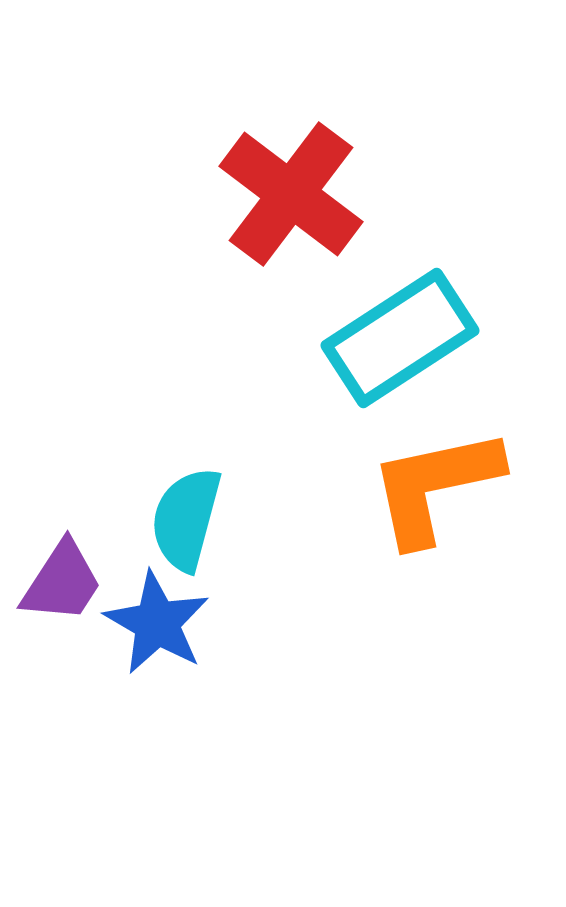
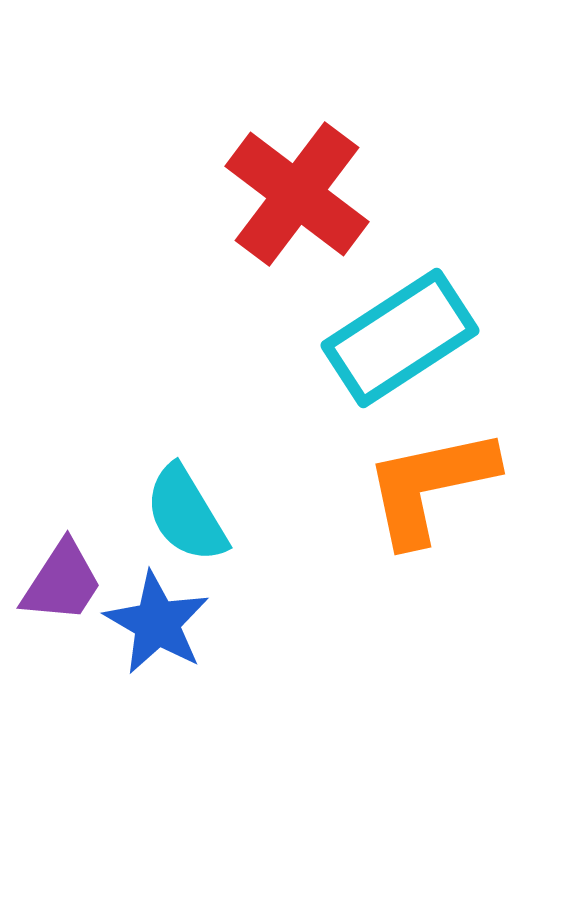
red cross: moved 6 px right
orange L-shape: moved 5 px left
cyan semicircle: moved 5 px up; rotated 46 degrees counterclockwise
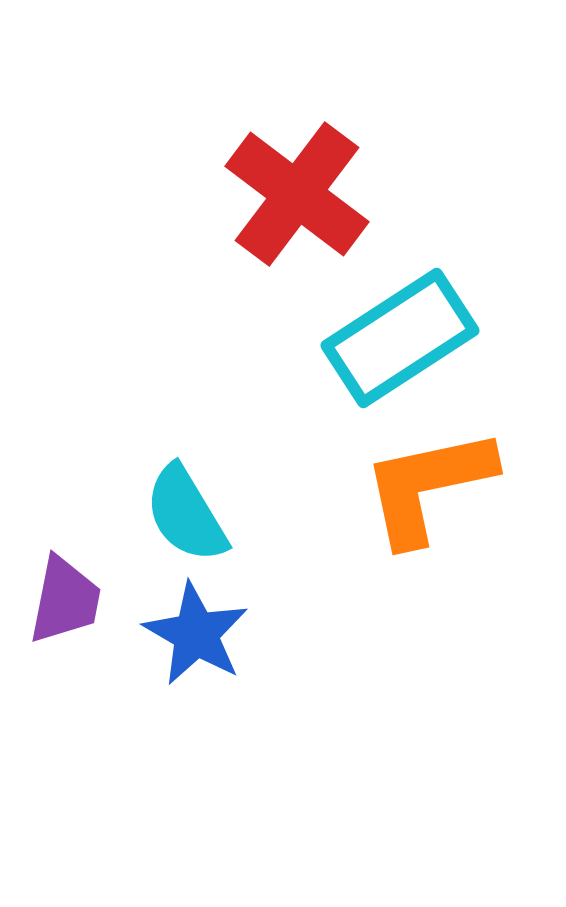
orange L-shape: moved 2 px left
purple trapezoid: moved 3 px right, 18 px down; rotated 22 degrees counterclockwise
blue star: moved 39 px right, 11 px down
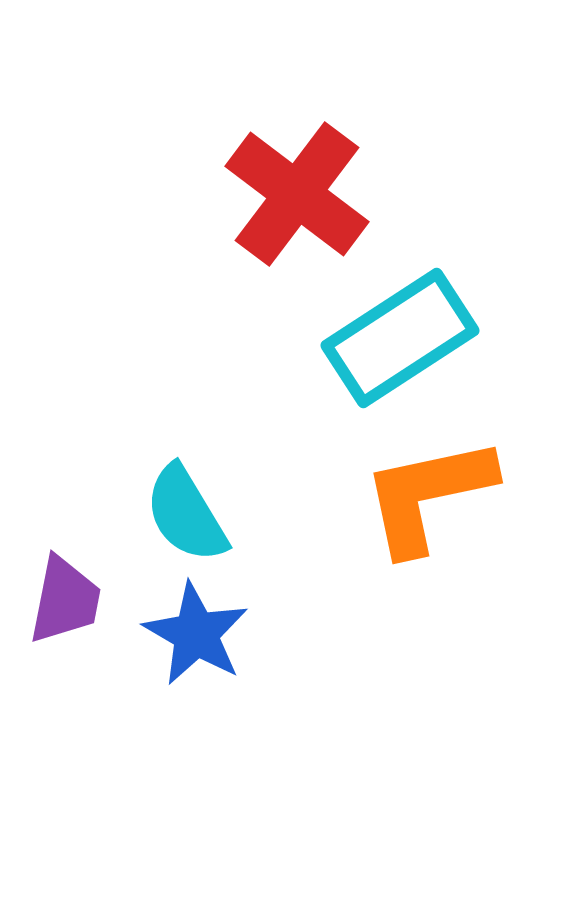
orange L-shape: moved 9 px down
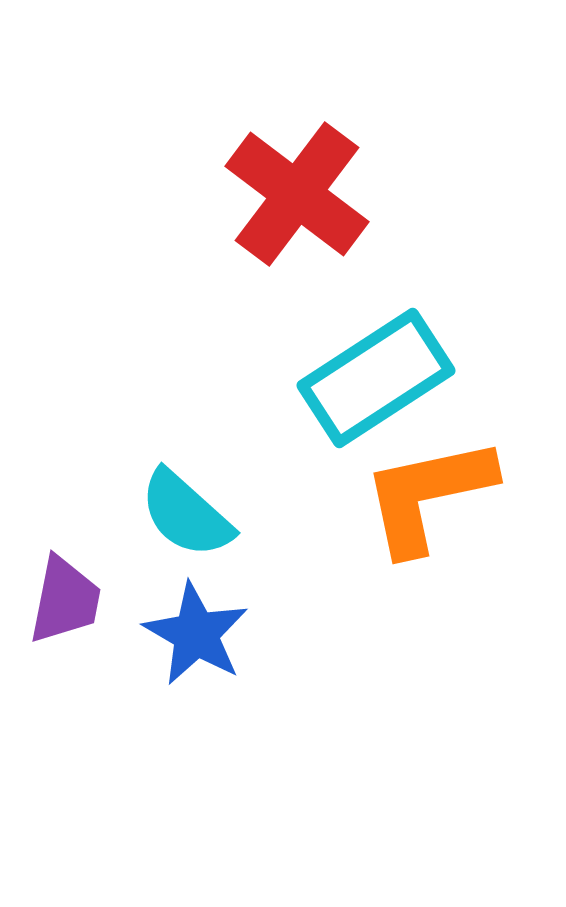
cyan rectangle: moved 24 px left, 40 px down
cyan semicircle: rotated 17 degrees counterclockwise
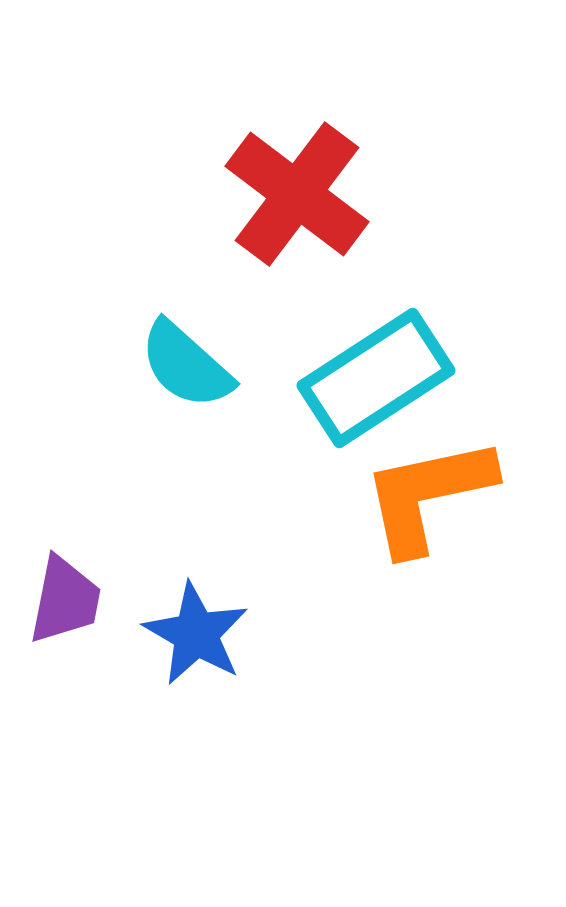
cyan semicircle: moved 149 px up
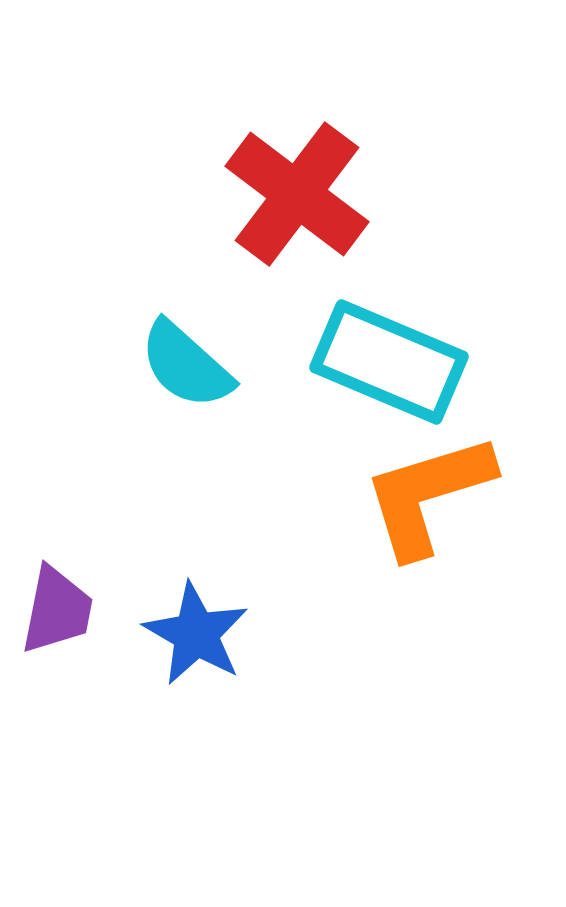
cyan rectangle: moved 13 px right, 16 px up; rotated 56 degrees clockwise
orange L-shape: rotated 5 degrees counterclockwise
purple trapezoid: moved 8 px left, 10 px down
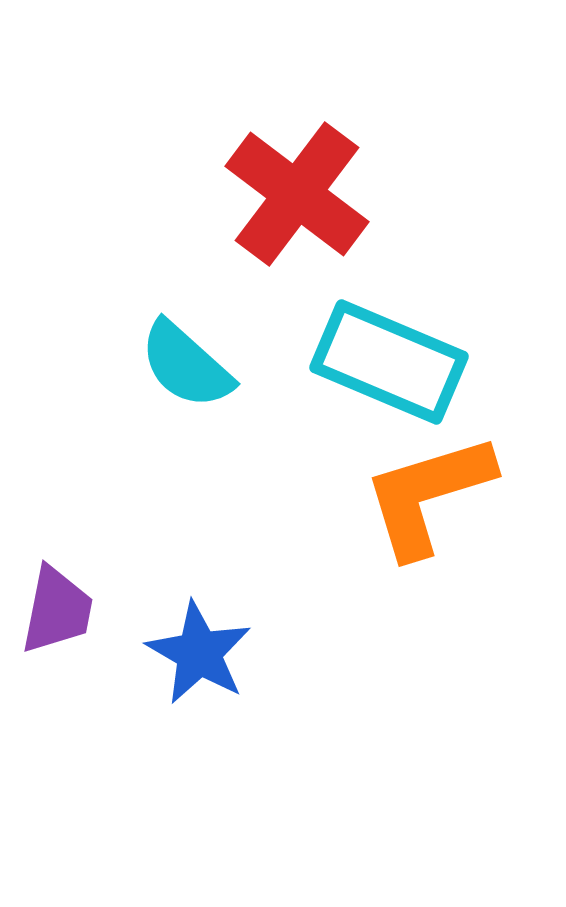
blue star: moved 3 px right, 19 px down
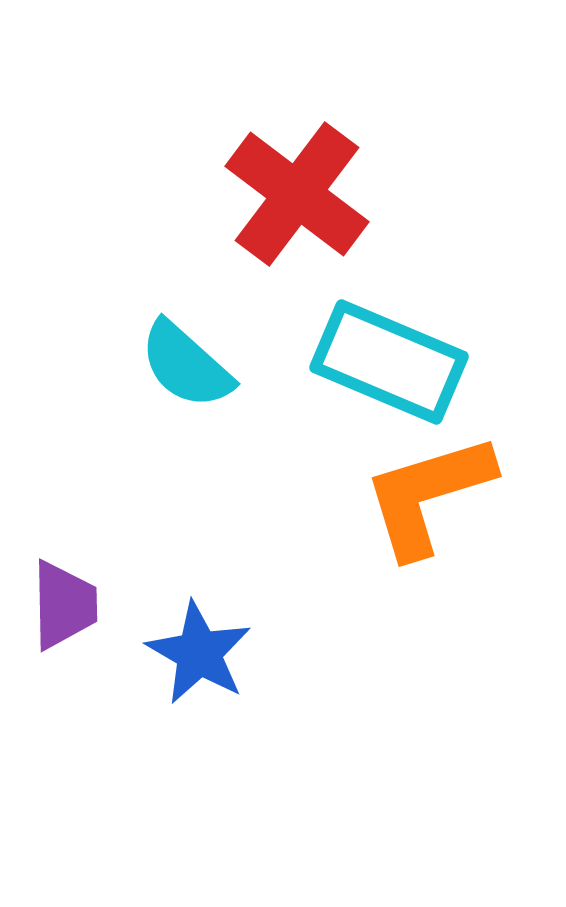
purple trapezoid: moved 7 px right, 5 px up; rotated 12 degrees counterclockwise
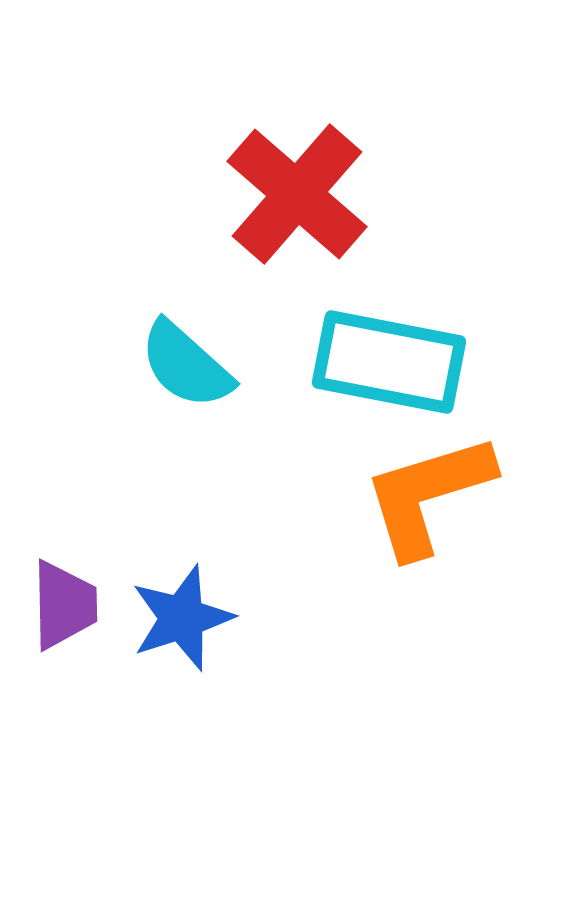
red cross: rotated 4 degrees clockwise
cyan rectangle: rotated 12 degrees counterclockwise
blue star: moved 17 px left, 35 px up; rotated 24 degrees clockwise
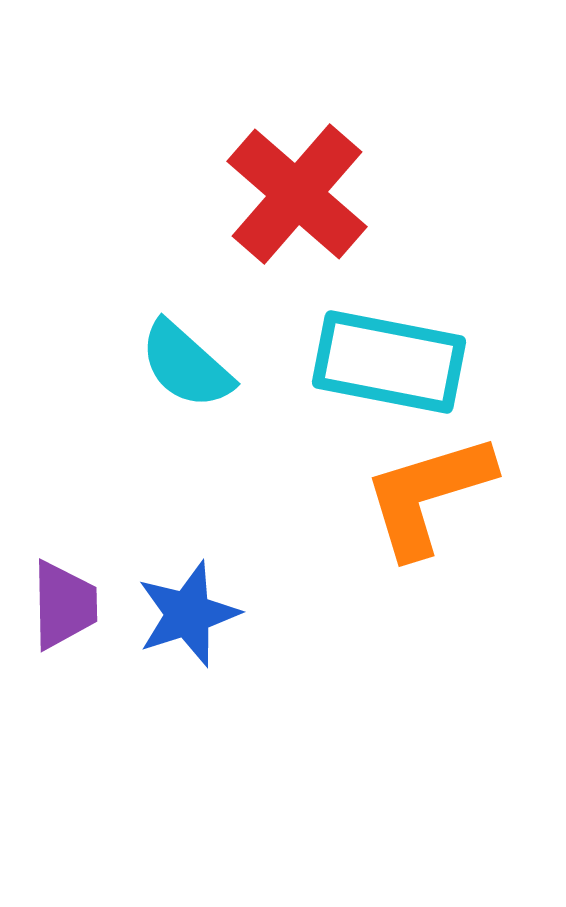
blue star: moved 6 px right, 4 px up
